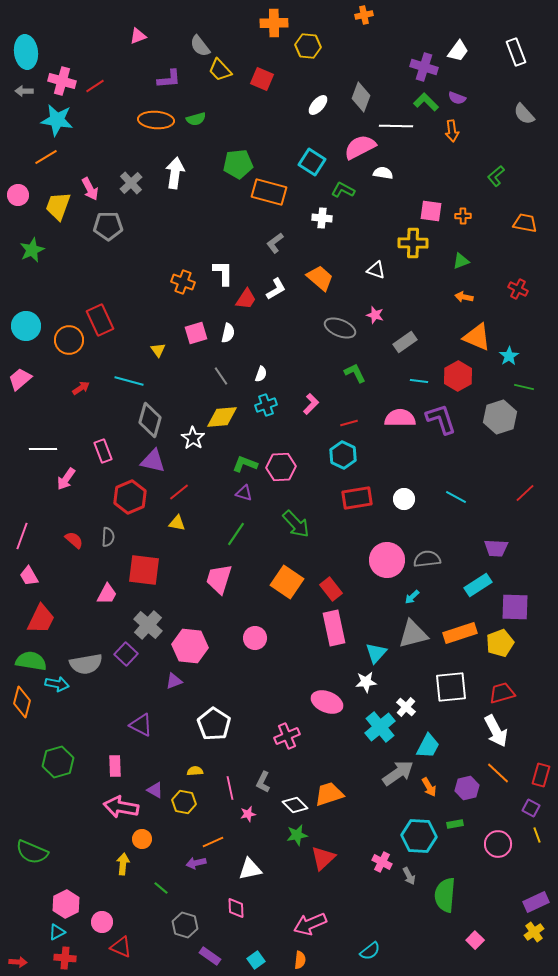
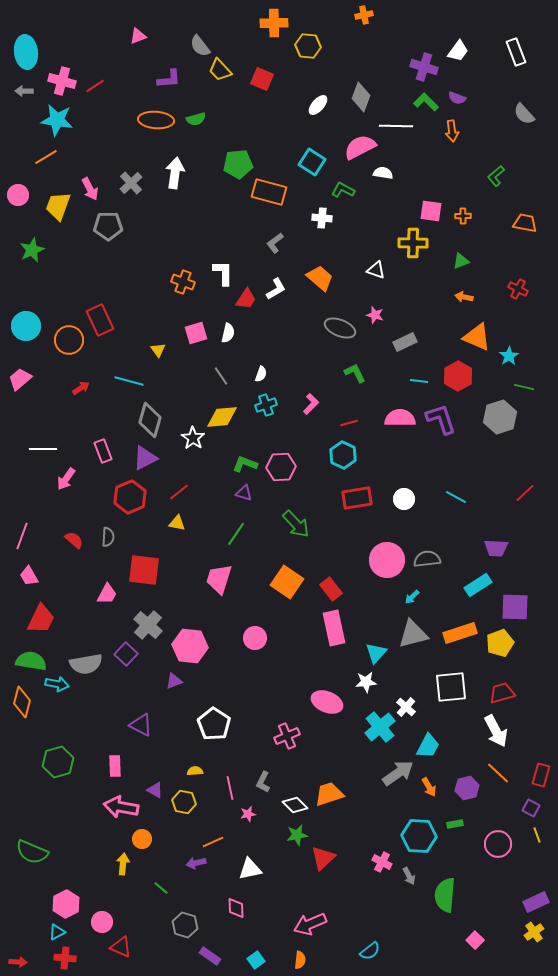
gray rectangle at (405, 342): rotated 10 degrees clockwise
purple triangle at (153, 461): moved 8 px left, 3 px up; rotated 40 degrees counterclockwise
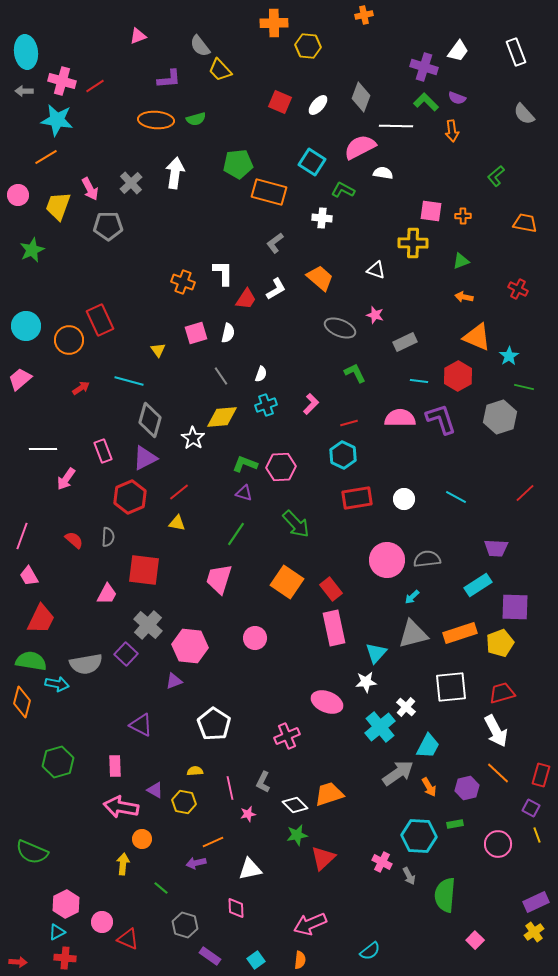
red square at (262, 79): moved 18 px right, 23 px down
red triangle at (121, 947): moved 7 px right, 8 px up
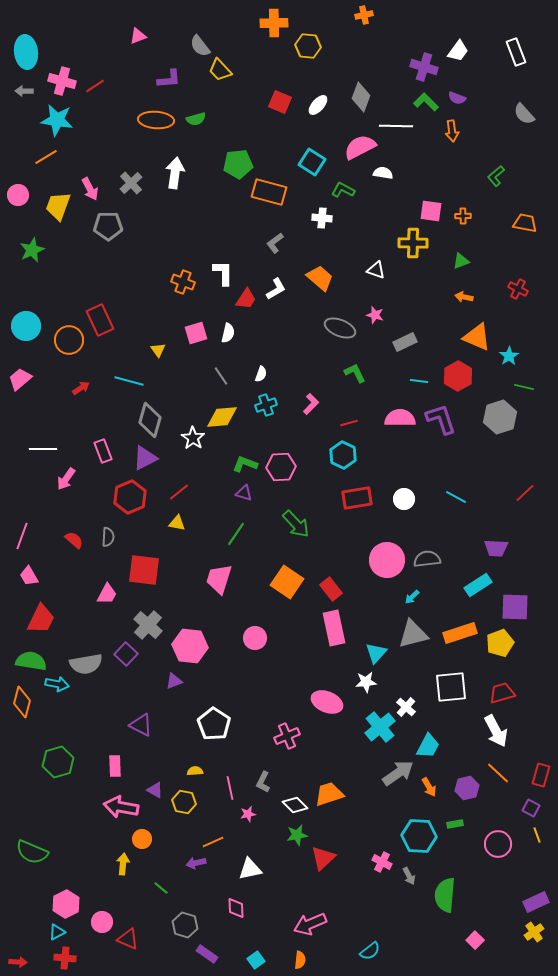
purple rectangle at (210, 956): moved 3 px left, 2 px up
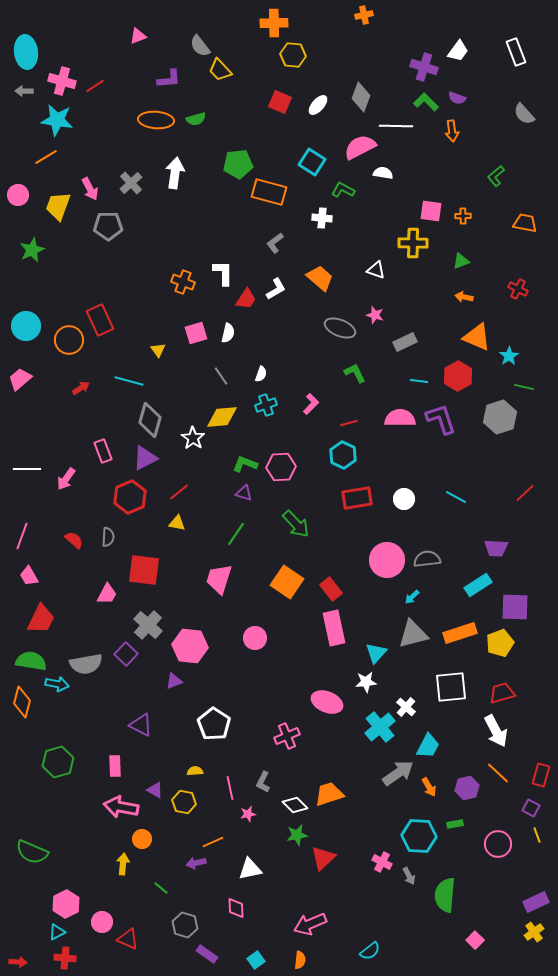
yellow hexagon at (308, 46): moved 15 px left, 9 px down
white line at (43, 449): moved 16 px left, 20 px down
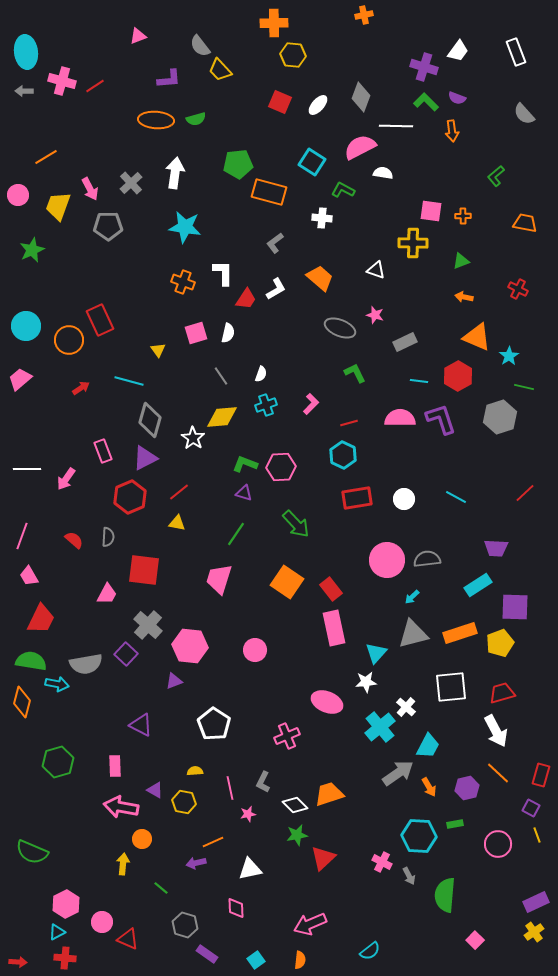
cyan star at (57, 120): moved 128 px right, 107 px down
pink circle at (255, 638): moved 12 px down
